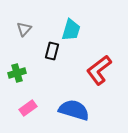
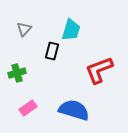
red L-shape: rotated 16 degrees clockwise
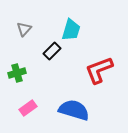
black rectangle: rotated 30 degrees clockwise
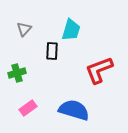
black rectangle: rotated 42 degrees counterclockwise
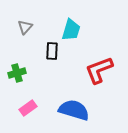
gray triangle: moved 1 px right, 2 px up
